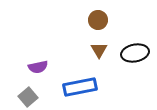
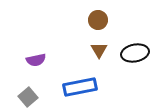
purple semicircle: moved 2 px left, 7 px up
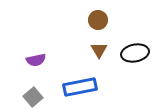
gray square: moved 5 px right
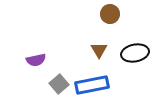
brown circle: moved 12 px right, 6 px up
blue rectangle: moved 12 px right, 2 px up
gray square: moved 26 px right, 13 px up
